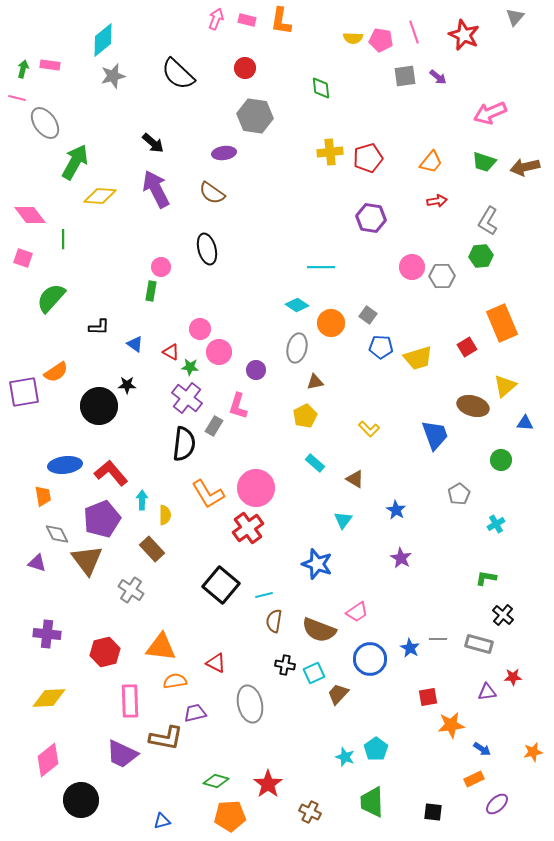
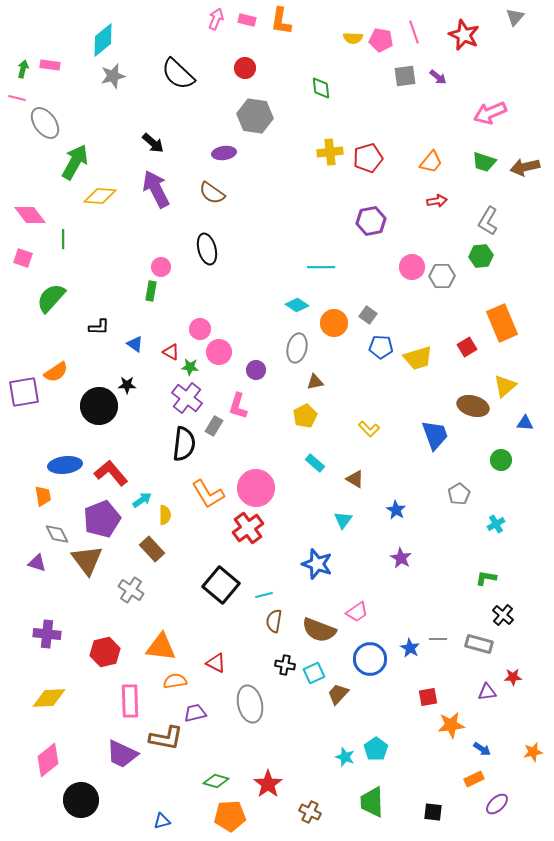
purple hexagon at (371, 218): moved 3 px down; rotated 20 degrees counterclockwise
orange circle at (331, 323): moved 3 px right
cyan arrow at (142, 500): rotated 54 degrees clockwise
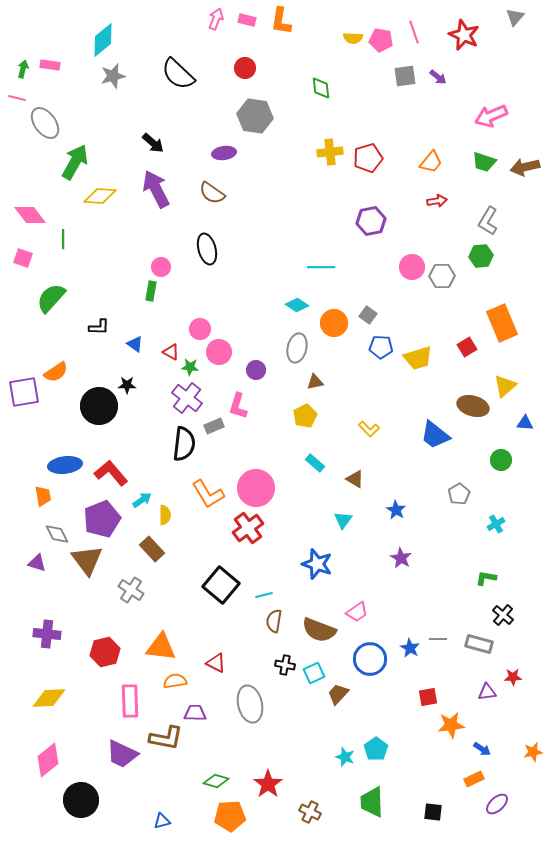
pink arrow at (490, 113): moved 1 px right, 3 px down
gray rectangle at (214, 426): rotated 36 degrees clockwise
blue trapezoid at (435, 435): rotated 148 degrees clockwise
purple trapezoid at (195, 713): rotated 15 degrees clockwise
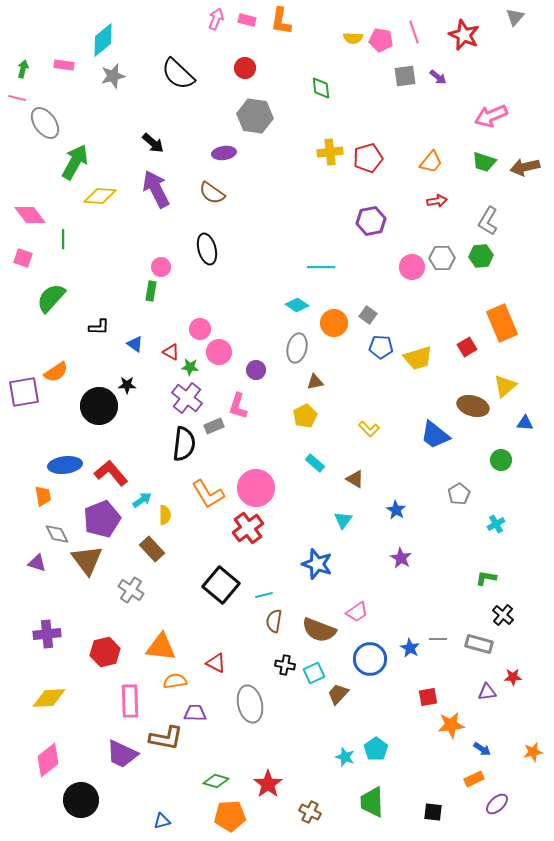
pink rectangle at (50, 65): moved 14 px right
gray hexagon at (442, 276): moved 18 px up
purple cross at (47, 634): rotated 12 degrees counterclockwise
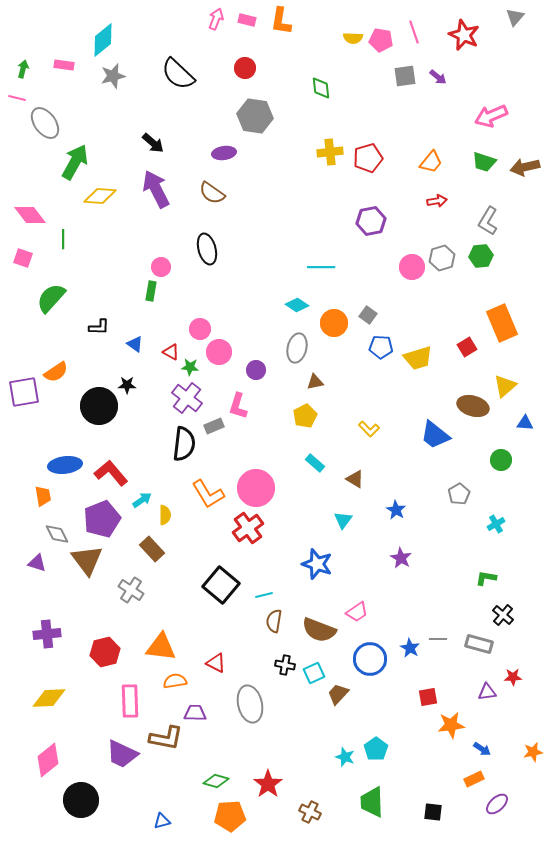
gray hexagon at (442, 258): rotated 15 degrees counterclockwise
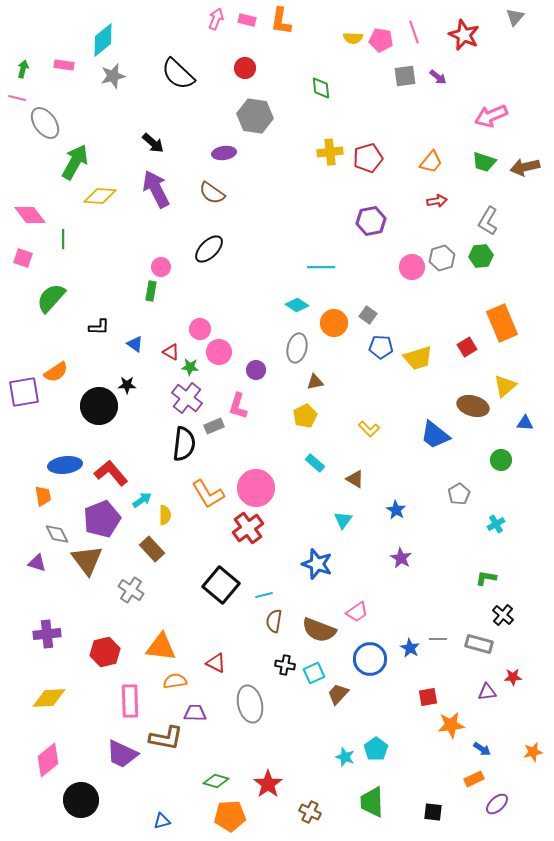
black ellipse at (207, 249): moved 2 px right; rotated 60 degrees clockwise
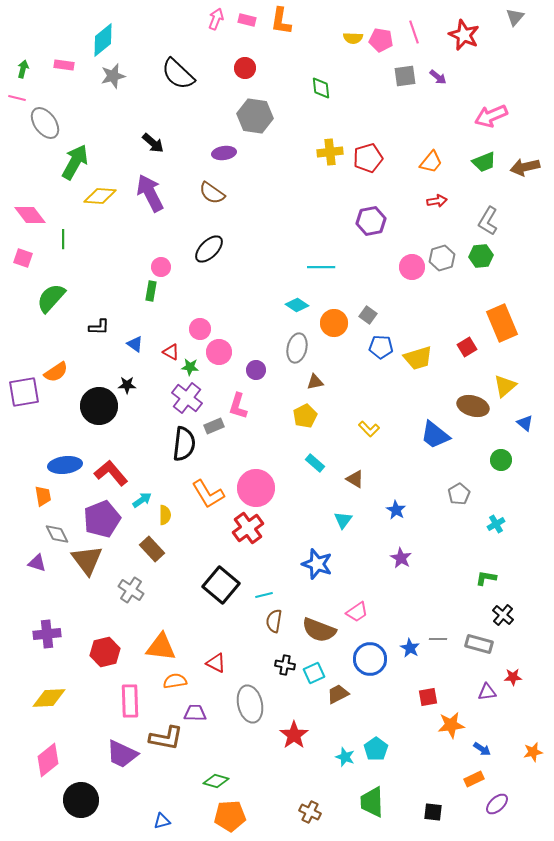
green trapezoid at (484, 162): rotated 40 degrees counterclockwise
purple arrow at (156, 189): moved 6 px left, 4 px down
blue triangle at (525, 423): rotated 36 degrees clockwise
brown trapezoid at (338, 694): rotated 20 degrees clockwise
red star at (268, 784): moved 26 px right, 49 px up
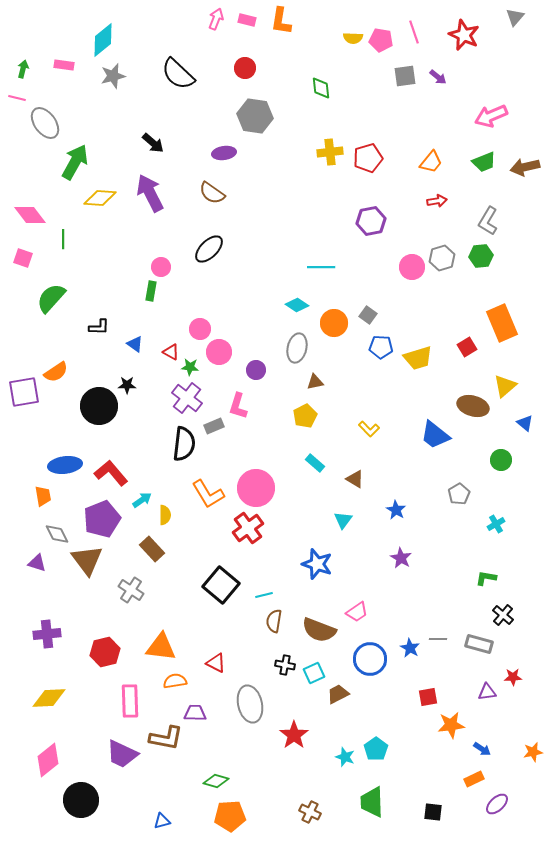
yellow diamond at (100, 196): moved 2 px down
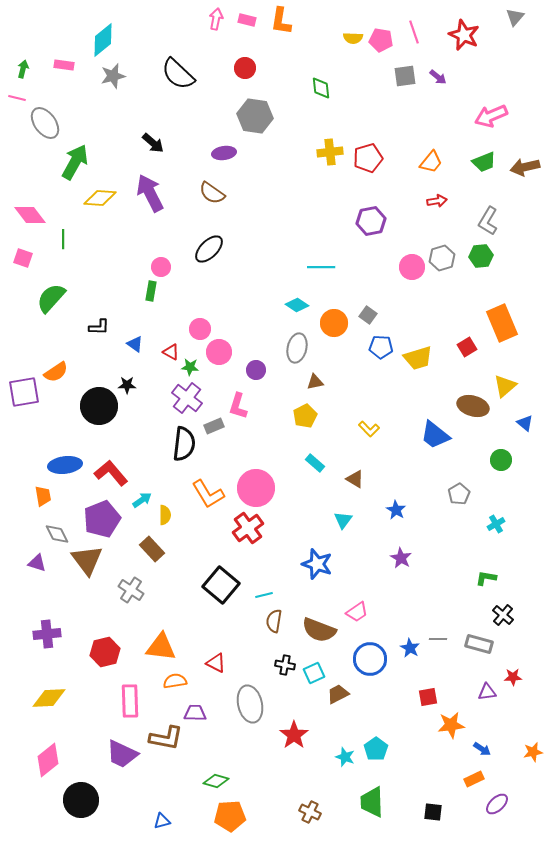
pink arrow at (216, 19): rotated 10 degrees counterclockwise
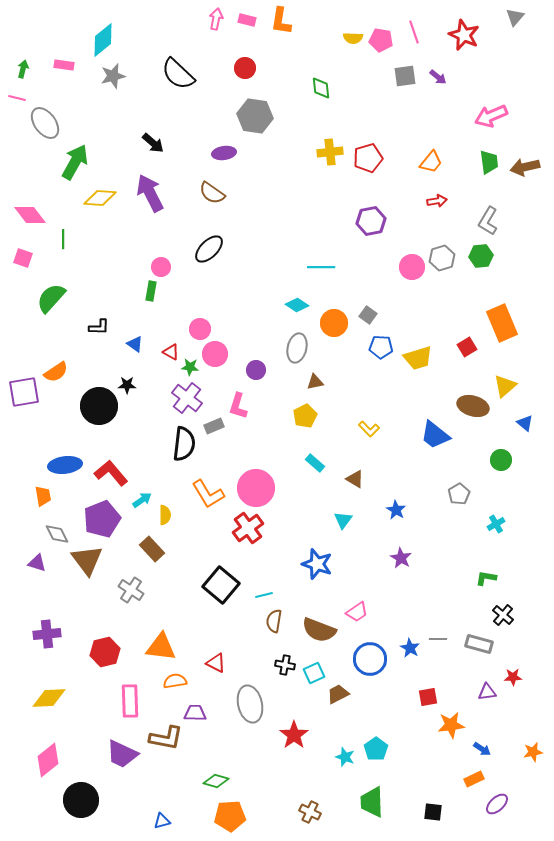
green trapezoid at (484, 162): moved 5 px right; rotated 75 degrees counterclockwise
pink circle at (219, 352): moved 4 px left, 2 px down
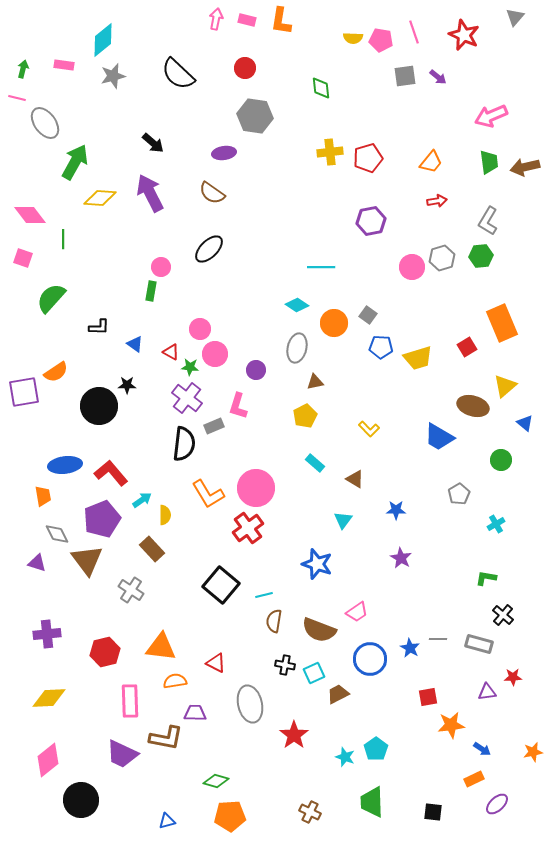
blue trapezoid at (435, 435): moved 4 px right, 2 px down; rotated 8 degrees counterclockwise
blue star at (396, 510): rotated 30 degrees counterclockwise
blue triangle at (162, 821): moved 5 px right
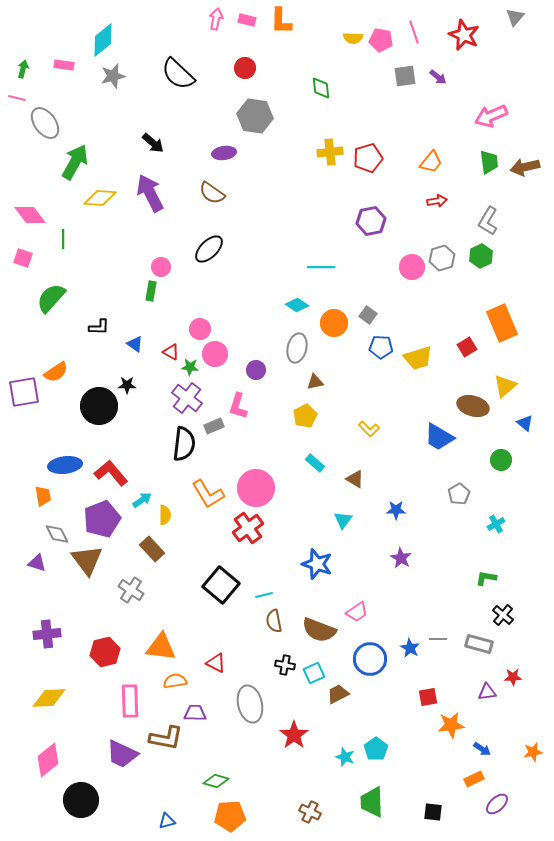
orange L-shape at (281, 21): rotated 8 degrees counterclockwise
green hexagon at (481, 256): rotated 20 degrees counterclockwise
brown semicircle at (274, 621): rotated 20 degrees counterclockwise
